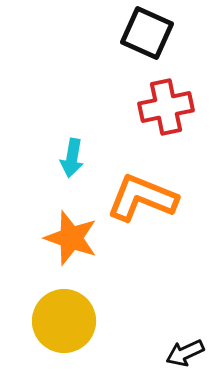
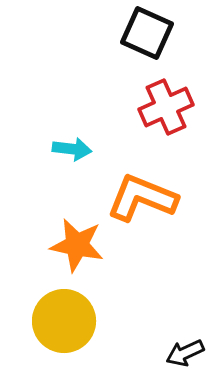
red cross: rotated 12 degrees counterclockwise
cyan arrow: moved 9 px up; rotated 93 degrees counterclockwise
orange star: moved 6 px right, 7 px down; rotated 8 degrees counterclockwise
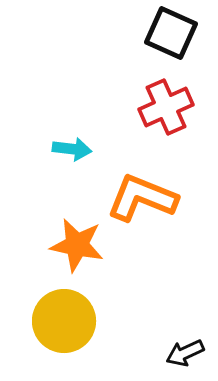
black square: moved 24 px right
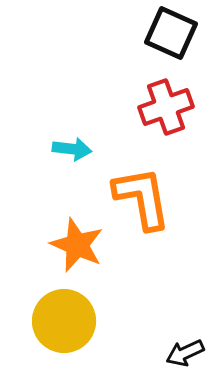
red cross: rotated 4 degrees clockwise
orange L-shape: rotated 58 degrees clockwise
orange star: rotated 12 degrees clockwise
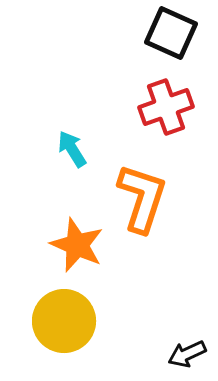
cyan arrow: rotated 129 degrees counterclockwise
orange L-shape: rotated 28 degrees clockwise
black arrow: moved 2 px right, 1 px down
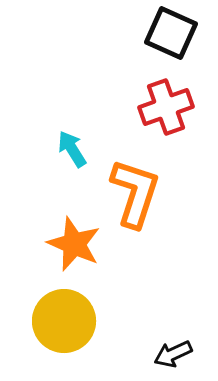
orange L-shape: moved 7 px left, 5 px up
orange star: moved 3 px left, 1 px up
black arrow: moved 14 px left
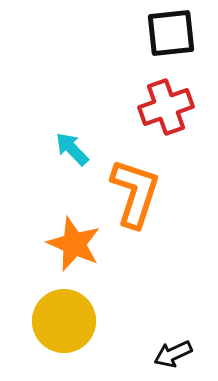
black square: rotated 30 degrees counterclockwise
cyan arrow: rotated 12 degrees counterclockwise
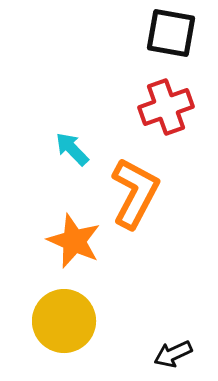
black square: rotated 16 degrees clockwise
orange L-shape: rotated 10 degrees clockwise
orange star: moved 3 px up
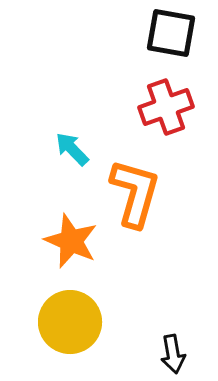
orange L-shape: rotated 12 degrees counterclockwise
orange star: moved 3 px left
yellow circle: moved 6 px right, 1 px down
black arrow: rotated 75 degrees counterclockwise
